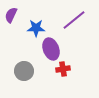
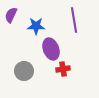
purple line: rotated 60 degrees counterclockwise
blue star: moved 2 px up
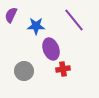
purple line: rotated 30 degrees counterclockwise
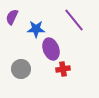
purple semicircle: moved 1 px right, 2 px down
blue star: moved 3 px down
gray circle: moved 3 px left, 2 px up
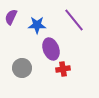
purple semicircle: moved 1 px left
blue star: moved 1 px right, 4 px up
gray circle: moved 1 px right, 1 px up
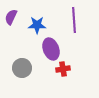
purple line: rotated 35 degrees clockwise
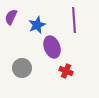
blue star: rotated 24 degrees counterclockwise
purple ellipse: moved 1 px right, 2 px up
red cross: moved 3 px right, 2 px down; rotated 32 degrees clockwise
